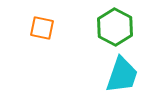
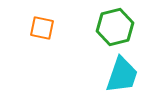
green hexagon: rotated 18 degrees clockwise
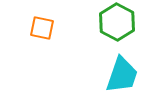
green hexagon: moved 2 px right, 5 px up; rotated 18 degrees counterclockwise
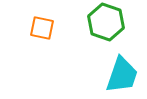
green hexagon: moved 11 px left; rotated 9 degrees counterclockwise
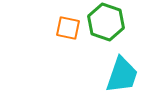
orange square: moved 26 px right
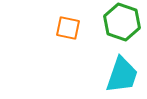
green hexagon: moved 16 px right
